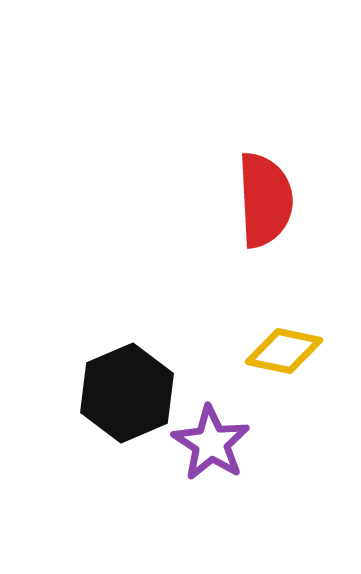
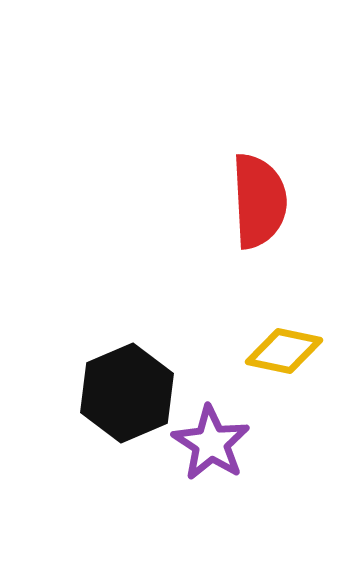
red semicircle: moved 6 px left, 1 px down
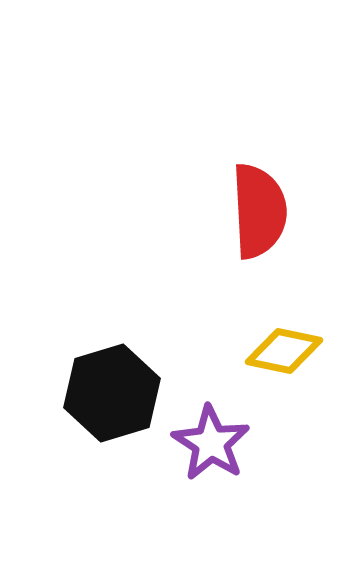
red semicircle: moved 10 px down
black hexagon: moved 15 px left; rotated 6 degrees clockwise
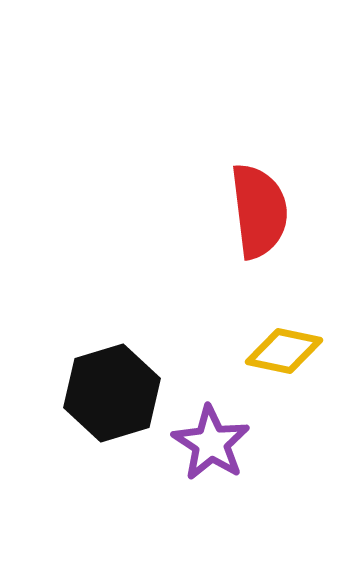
red semicircle: rotated 4 degrees counterclockwise
